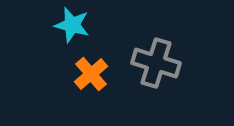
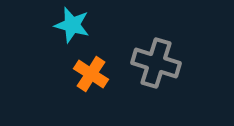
orange cross: rotated 16 degrees counterclockwise
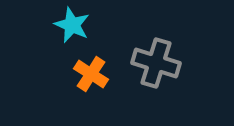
cyan star: rotated 9 degrees clockwise
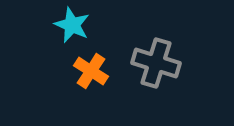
orange cross: moved 3 px up
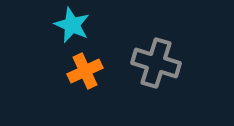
orange cross: moved 6 px left; rotated 32 degrees clockwise
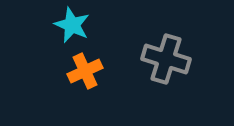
gray cross: moved 10 px right, 4 px up
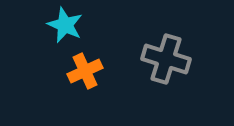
cyan star: moved 7 px left
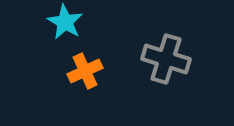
cyan star: moved 3 px up; rotated 6 degrees clockwise
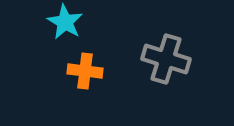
orange cross: rotated 32 degrees clockwise
